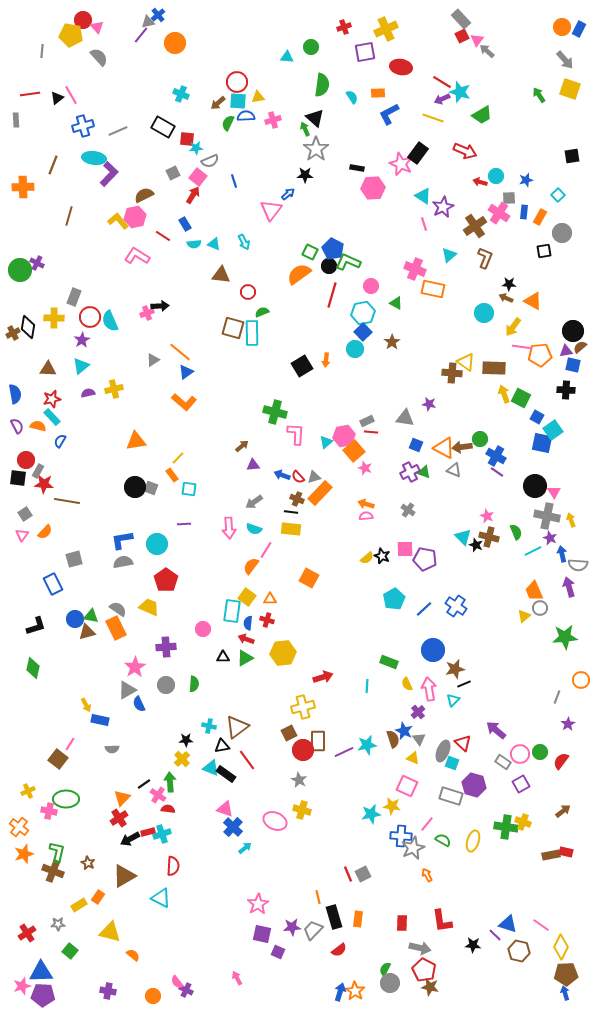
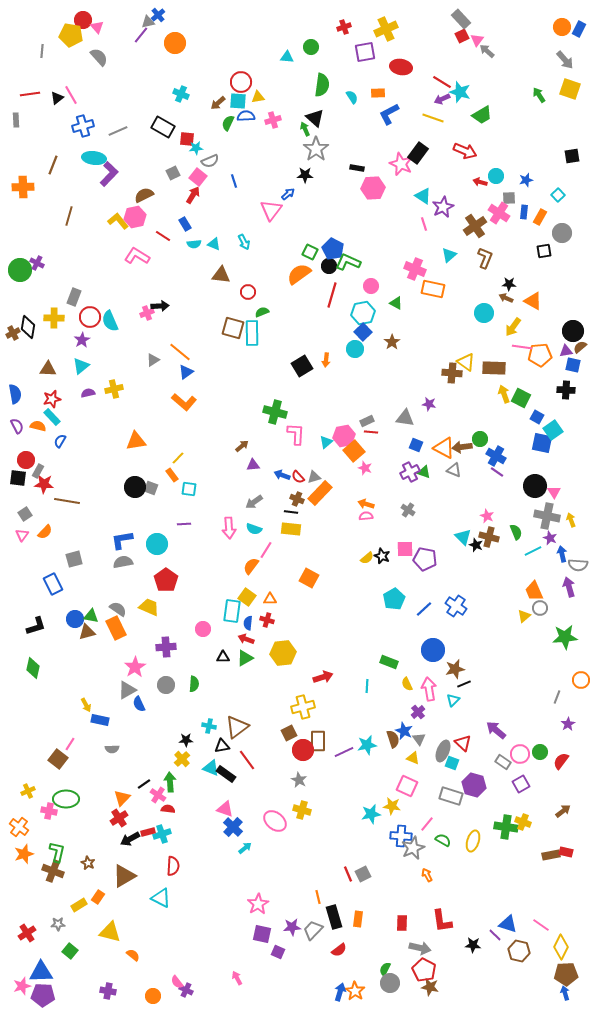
red circle at (237, 82): moved 4 px right
pink ellipse at (275, 821): rotated 15 degrees clockwise
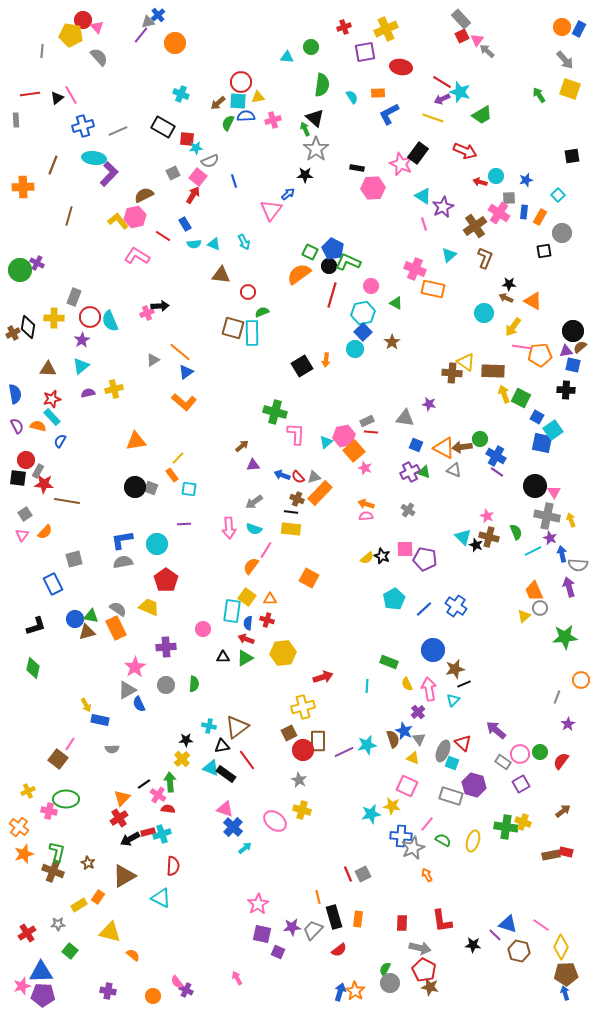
brown rectangle at (494, 368): moved 1 px left, 3 px down
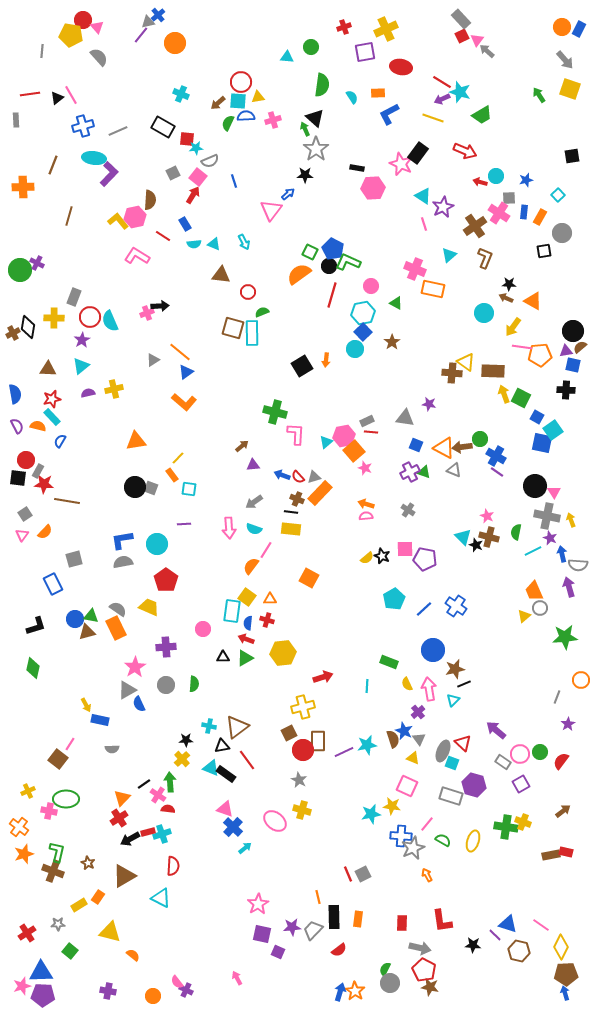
brown semicircle at (144, 195): moved 6 px right, 5 px down; rotated 120 degrees clockwise
green semicircle at (516, 532): rotated 147 degrees counterclockwise
black rectangle at (334, 917): rotated 15 degrees clockwise
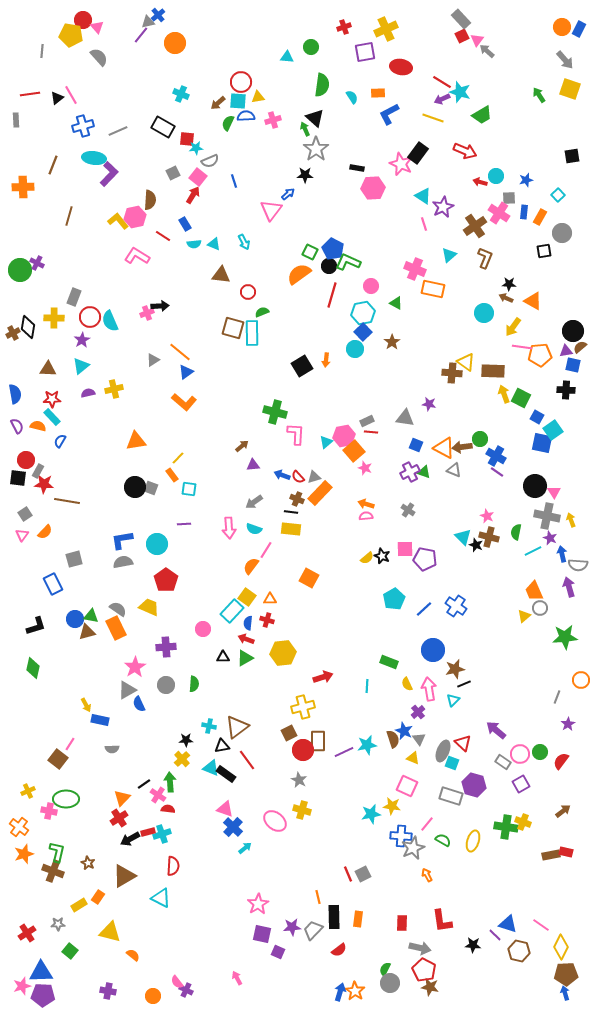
red star at (52, 399): rotated 12 degrees clockwise
cyan rectangle at (232, 611): rotated 35 degrees clockwise
